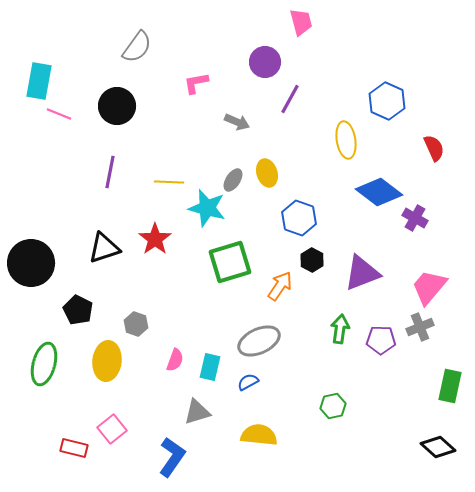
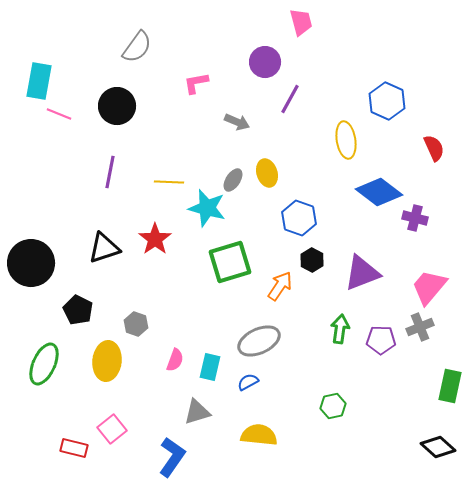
purple cross at (415, 218): rotated 15 degrees counterclockwise
green ellipse at (44, 364): rotated 9 degrees clockwise
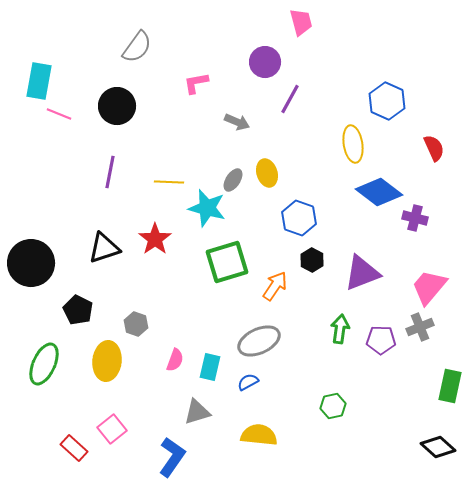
yellow ellipse at (346, 140): moved 7 px right, 4 px down
green square at (230, 262): moved 3 px left
orange arrow at (280, 286): moved 5 px left
red rectangle at (74, 448): rotated 28 degrees clockwise
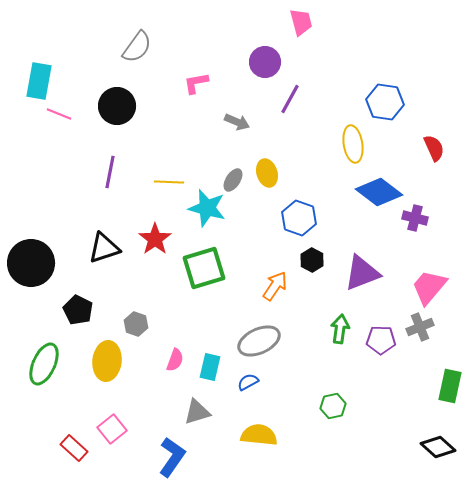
blue hexagon at (387, 101): moved 2 px left, 1 px down; rotated 15 degrees counterclockwise
green square at (227, 262): moved 23 px left, 6 px down
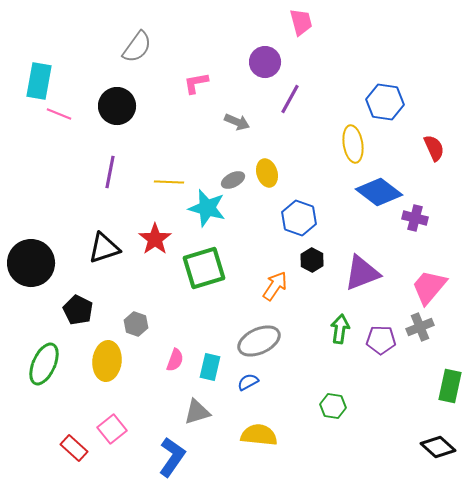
gray ellipse at (233, 180): rotated 30 degrees clockwise
green hexagon at (333, 406): rotated 20 degrees clockwise
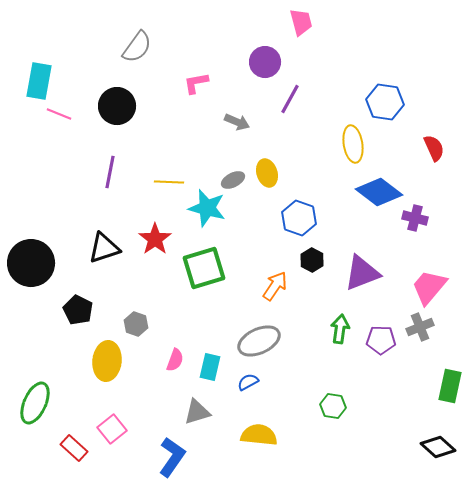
green ellipse at (44, 364): moved 9 px left, 39 px down
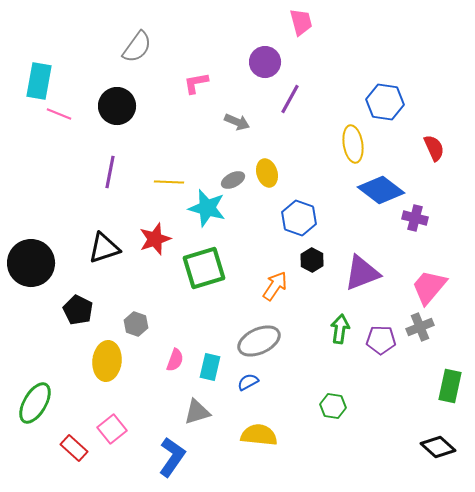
blue diamond at (379, 192): moved 2 px right, 2 px up
red star at (155, 239): rotated 16 degrees clockwise
green ellipse at (35, 403): rotated 6 degrees clockwise
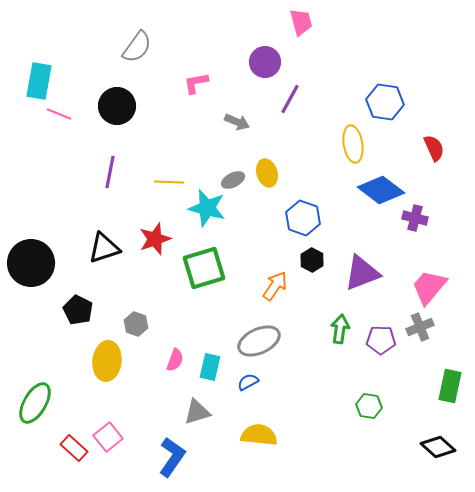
blue hexagon at (299, 218): moved 4 px right
green hexagon at (333, 406): moved 36 px right
pink square at (112, 429): moved 4 px left, 8 px down
